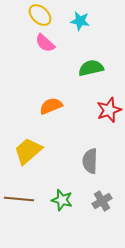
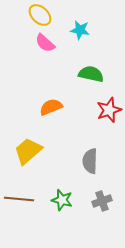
cyan star: moved 9 px down
green semicircle: moved 6 px down; rotated 25 degrees clockwise
orange semicircle: moved 1 px down
gray cross: rotated 12 degrees clockwise
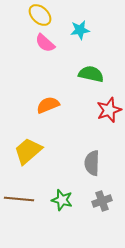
cyan star: rotated 18 degrees counterclockwise
orange semicircle: moved 3 px left, 2 px up
gray semicircle: moved 2 px right, 2 px down
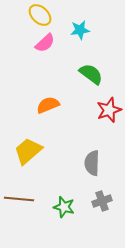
pink semicircle: rotated 85 degrees counterclockwise
green semicircle: rotated 25 degrees clockwise
green star: moved 2 px right, 7 px down
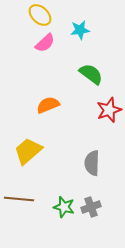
gray cross: moved 11 px left, 6 px down
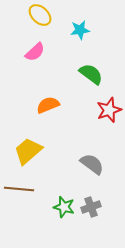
pink semicircle: moved 10 px left, 9 px down
gray semicircle: moved 1 px down; rotated 125 degrees clockwise
brown line: moved 10 px up
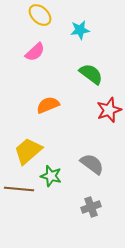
green star: moved 13 px left, 31 px up
